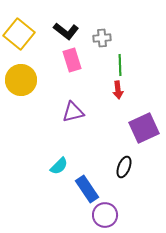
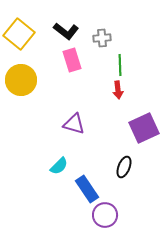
purple triangle: moved 1 px right, 12 px down; rotated 30 degrees clockwise
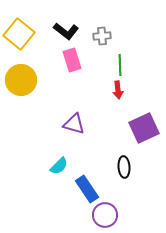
gray cross: moved 2 px up
black ellipse: rotated 25 degrees counterclockwise
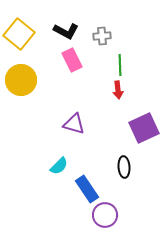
black L-shape: rotated 10 degrees counterclockwise
pink rectangle: rotated 10 degrees counterclockwise
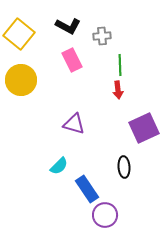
black L-shape: moved 2 px right, 5 px up
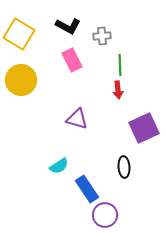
yellow square: rotated 8 degrees counterclockwise
purple triangle: moved 3 px right, 5 px up
cyan semicircle: rotated 12 degrees clockwise
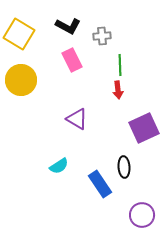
purple triangle: rotated 15 degrees clockwise
blue rectangle: moved 13 px right, 5 px up
purple circle: moved 37 px right
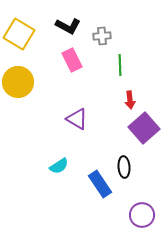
yellow circle: moved 3 px left, 2 px down
red arrow: moved 12 px right, 10 px down
purple square: rotated 16 degrees counterclockwise
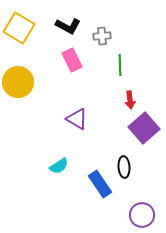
yellow square: moved 6 px up
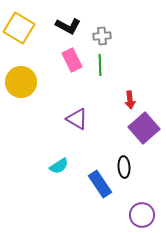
green line: moved 20 px left
yellow circle: moved 3 px right
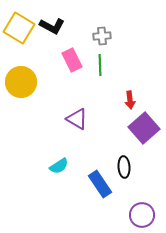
black L-shape: moved 16 px left
